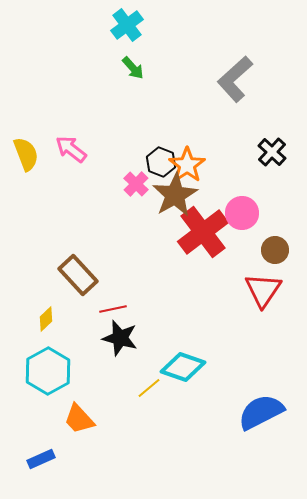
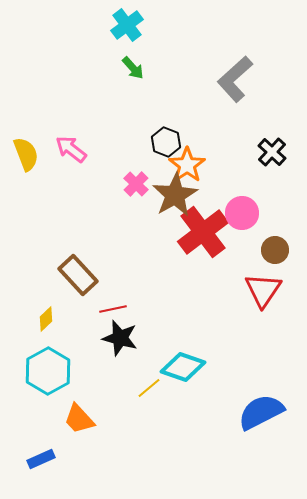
black hexagon: moved 5 px right, 20 px up
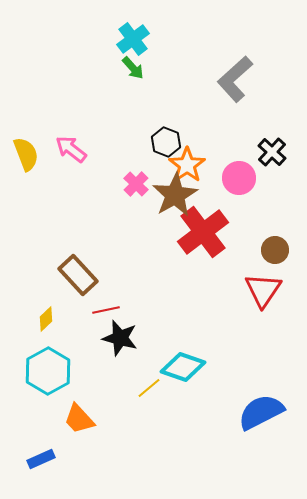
cyan cross: moved 6 px right, 14 px down
pink circle: moved 3 px left, 35 px up
red line: moved 7 px left, 1 px down
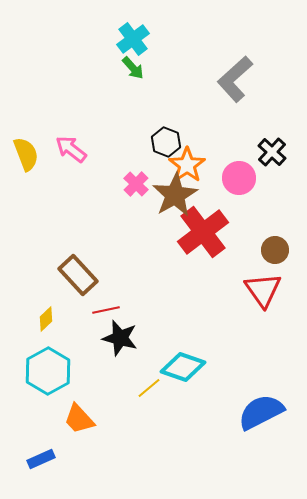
red triangle: rotated 9 degrees counterclockwise
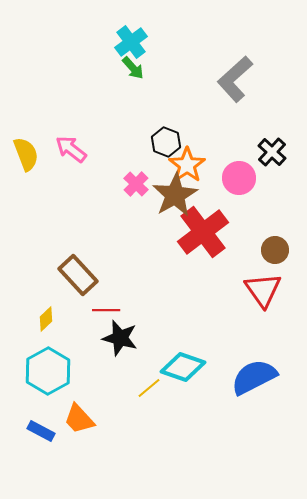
cyan cross: moved 2 px left, 3 px down
red line: rotated 12 degrees clockwise
blue semicircle: moved 7 px left, 35 px up
blue rectangle: moved 28 px up; rotated 52 degrees clockwise
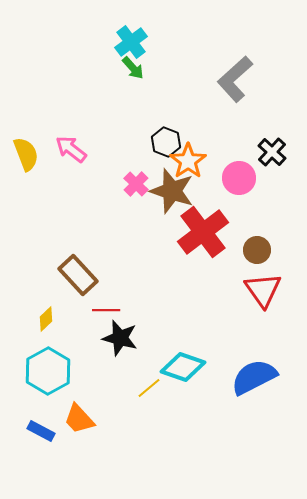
orange star: moved 1 px right, 4 px up
brown star: moved 3 px left, 4 px up; rotated 24 degrees counterclockwise
brown circle: moved 18 px left
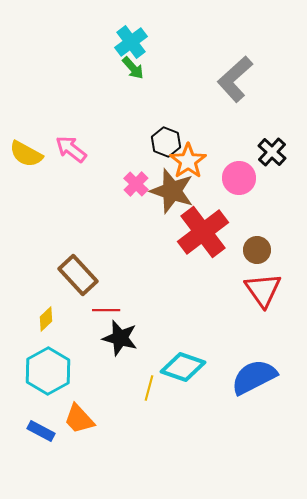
yellow semicircle: rotated 140 degrees clockwise
yellow line: rotated 35 degrees counterclockwise
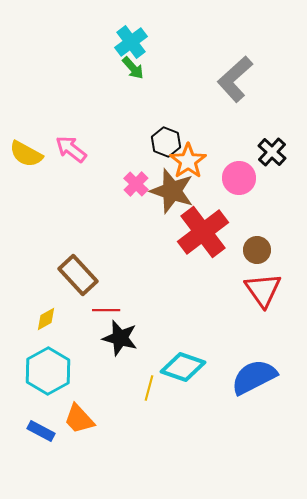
yellow diamond: rotated 15 degrees clockwise
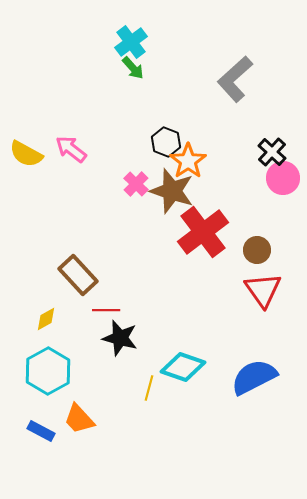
pink circle: moved 44 px right
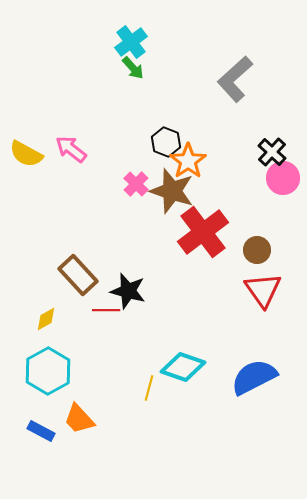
black star: moved 8 px right, 47 px up
